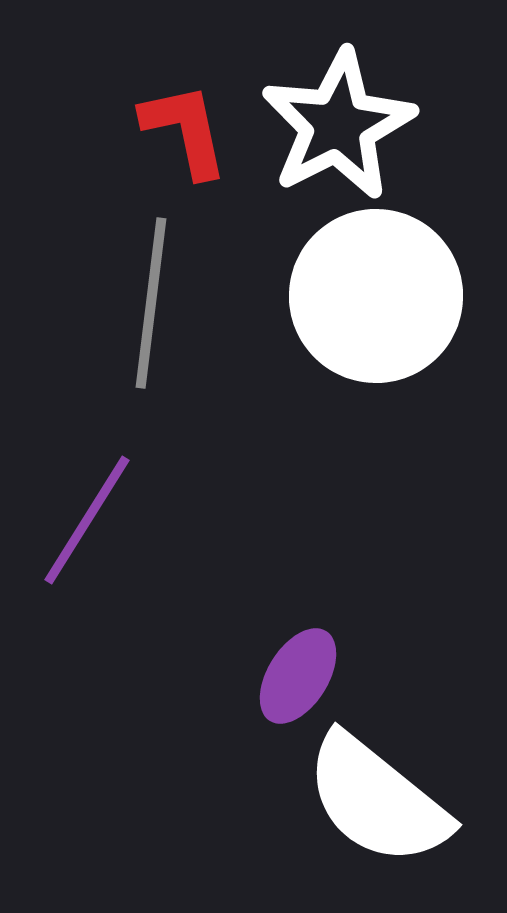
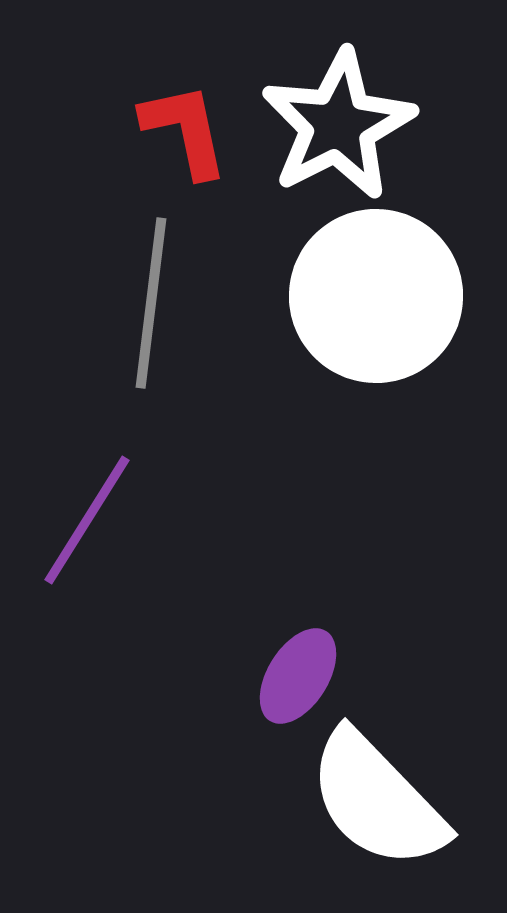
white semicircle: rotated 7 degrees clockwise
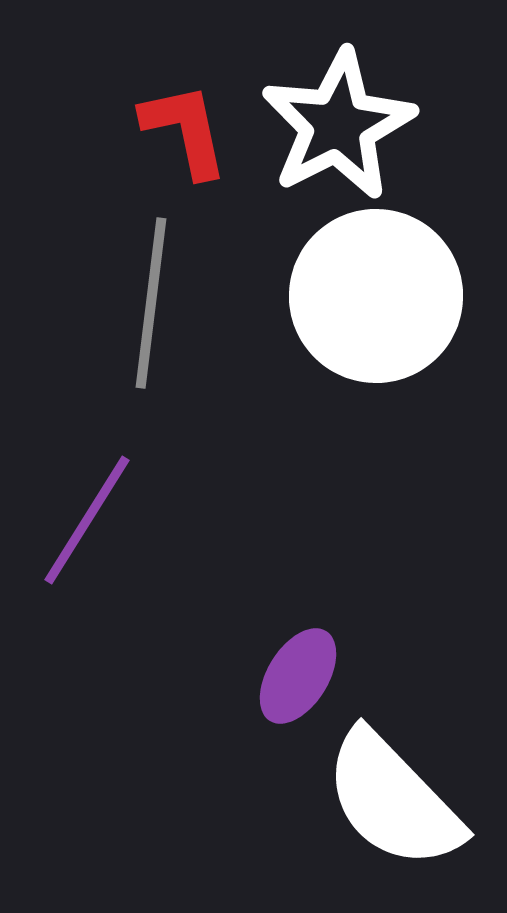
white semicircle: moved 16 px right
